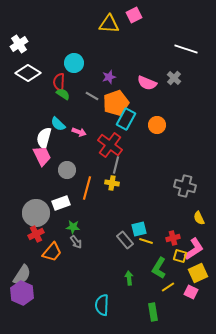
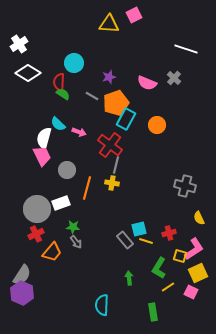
gray circle at (36, 213): moved 1 px right, 4 px up
red cross at (173, 238): moved 4 px left, 5 px up
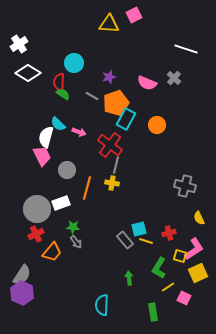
white semicircle at (44, 138): moved 2 px right, 1 px up
pink square at (191, 292): moved 7 px left, 6 px down
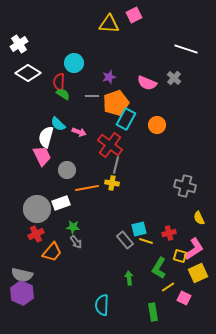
gray line at (92, 96): rotated 32 degrees counterclockwise
orange line at (87, 188): rotated 65 degrees clockwise
gray semicircle at (22, 275): rotated 70 degrees clockwise
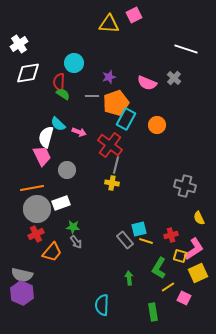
white diamond at (28, 73): rotated 40 degrees counterclockwise
orange line at (87, 188): moved 55 px left
red cross at (169, 233): moved 2 px right, 2 px down
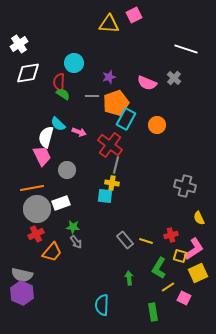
cyan square at (139, 229): moved 34 px left, 33 px up; rotated 21 degrees clockwise
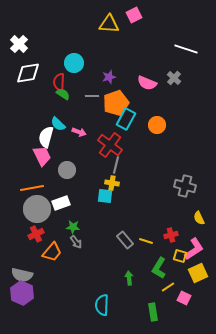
white cross at (19, 44): rotated 12 degrees counterclockwise
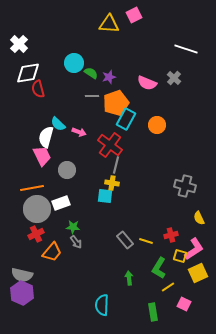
red semicircle at (59, 82): moved 21 px left, 7 px down; rotated 18 degrees counterclockwise
green semicircle at (63, 94): moved 28 px right, 21 px up
pink square at (184, 298): moved 6 px down
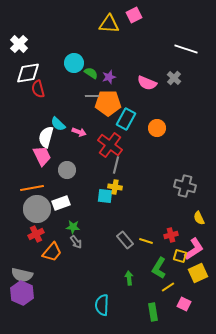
orange pentagon at (116, 103): moved 8 px left; rotated 20 degrees clockwise
orange circle at (157, 125): moved 3 px down
yellow cross at (112, 183): moved 3 px right, 4 px down
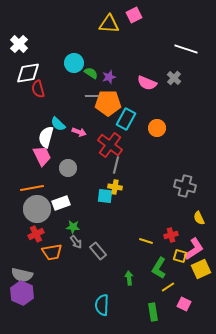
gray circle at (67, 170): moved 1 px right, 2 px up
gray rectangle at (125, 240): moved 27 px left, 11 px down
orange trapezoid at (52, 252): rotated 40 degrees clockwise
yellow square at (198, 273): moved 3 px right, 4 px up
